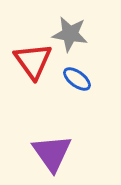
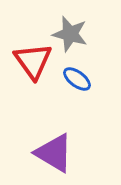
gray star: rotated 6 degrees clockwise
purple triangle: moved 2 px right; rotated 24 degrees counterclockwise
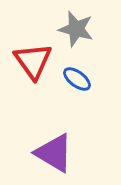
gray star: moved 6 px right, 5 px up
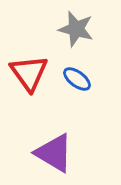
red triangle: moved 4 px left, 12 px down
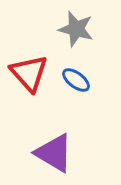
red triangle: rotated 6 degrees counterclockwise
blue ellipse: moved 1 px left, 1 px down
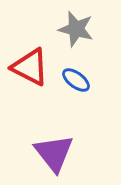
red triangle: moved 1 px right, 6 px up; rotated 21 degrees counterclockwise
purple triangle: rotated 21 degrees clockwise
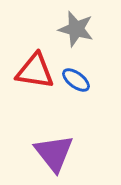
red triangle: moved 5 px right, 4 px down; rotated 18 degrees counterclockwise
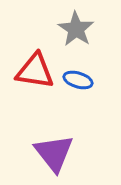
gray star: rotated 18 degrees clockwise
blue ellipse: moved 2 px right; rotated 20 degrees counterclockwise
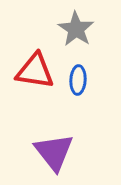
blue ellipse: rotated 76 degrees clockwise
purple triangle: moved 1 px up
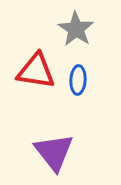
red triangle: moved 1 px right
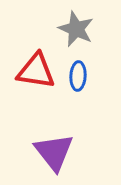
gray star: rotated 9 degrees counterclockwise
blue ellipse: moved 4 px up
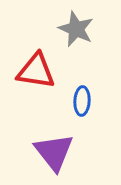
blue ellipse: moved 4 px right, 25 px down
